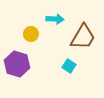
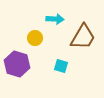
yellow circle: moved 4 px right, 4 px down
cyan square: moved 8 px left; rotated 16 degrees counterclockwise
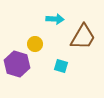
yellow circle: moved 6 px down
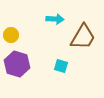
yellow circle: moved 24 px left, 9 px up
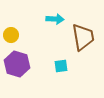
brown trapezoid: rotated 40 degrees counterclockwise
cyan square: rotated 24 degrees counterclockwise
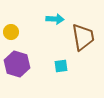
yellow circle: moved 3 px up
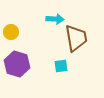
brown trapezoid: moved 7 px left, 1 px down
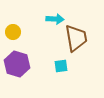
yellow circle: moved 2 px right
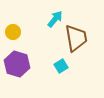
cyan arrow: rotated 54 degrees counterclockwise
cyan square: rotated 24 degrees counterclockwise
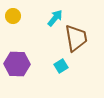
cyan arrow: moved 1 px up
yellow circle: moved 16 px up
purple hexagon: rotated 15 degrees counterclockwise
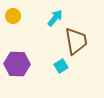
brown trapezoid: moved 3 px down
